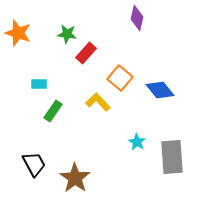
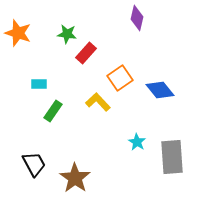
orange square: rotated 15 degrees clockwise
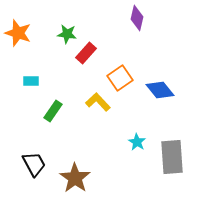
cyan rectangle: moved 8 px left, 3 px up
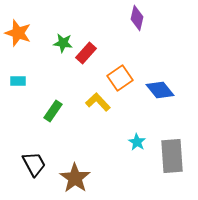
green star: moved 4 px left, 9 px down
cyan rectangle: moved 13 px left
gray rectangle: moved 1 px up
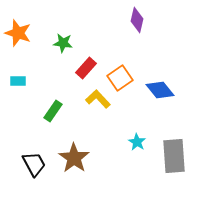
purple diamond: moved 2 px down
red rectangle: moved 15 px down
yellow L-shape: moved 3 px up
gray rectangle: moved 2 px right
brown star: moved 1 px left, 20 px up
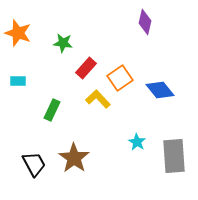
purple diamond: moved 8 px right, 2 px down
green rectangle: moved 1 px left, 1 px up; rotated 10 degrees counterclockwise
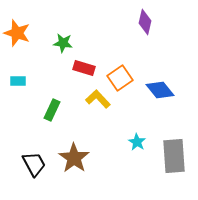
orange star: moved 1 px left
red rectangle: moved 2 px left; rotated 65 degrees clockwise
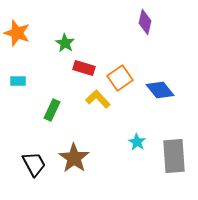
green star: moved 2 px right; rotated 24 degrees clockwise
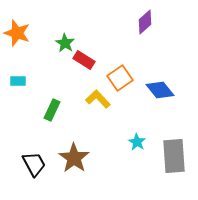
purple diamond: rotated 35 degrees clockwise
red rectangle: moved 8 px up; rotated 15 degrees clockwise
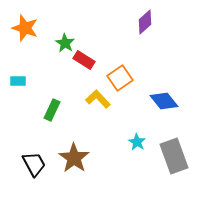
orange star: moved 8 px right, 5 px up
blue diamond: moved 4 px right, 11 px down
gray rectangle: rotated 16 degrees counterclockwise
